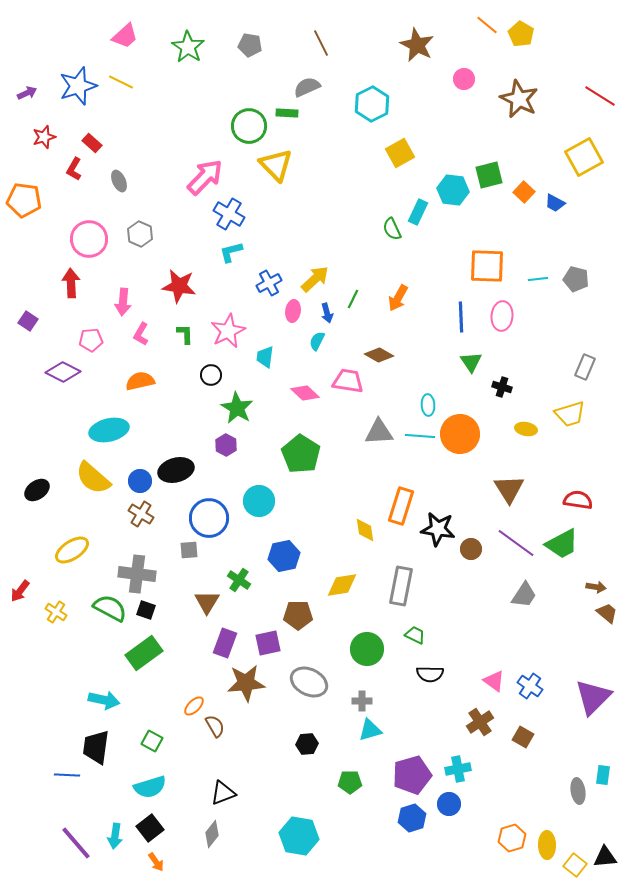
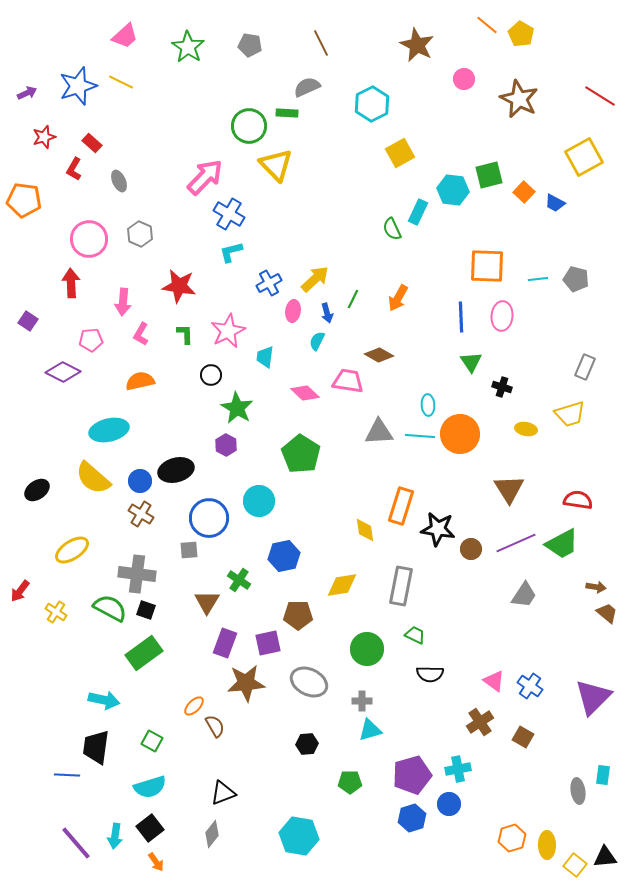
purple line at (516, 543): rotated 60 degrees counterclockwise
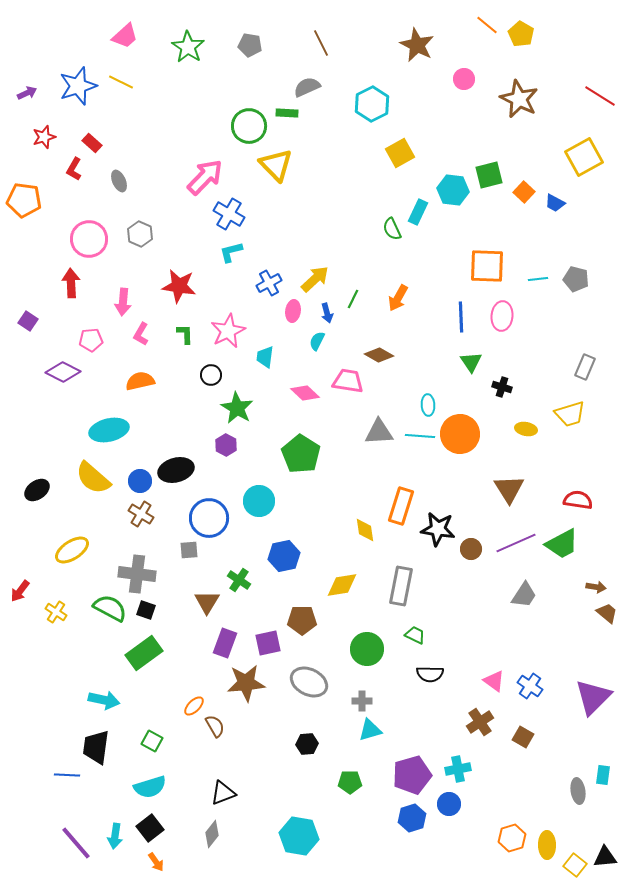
brown pentagon at (298, 615): moved 4 px right, 5 px down
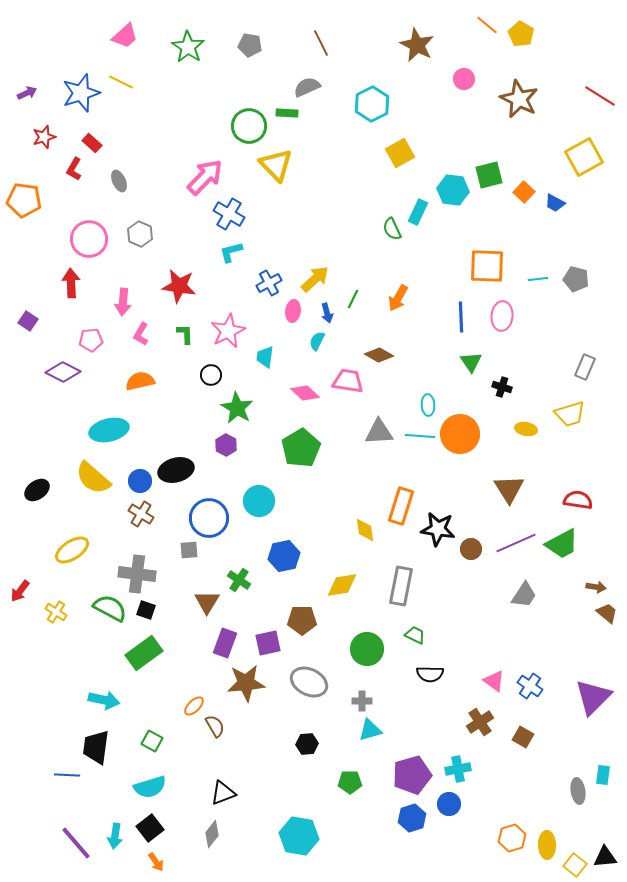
blue star at (78, 86): moved 3 px right, 7 px down
green pentagon at (301, 454): moved 6 px up; rotated 9 degrees clockwise
